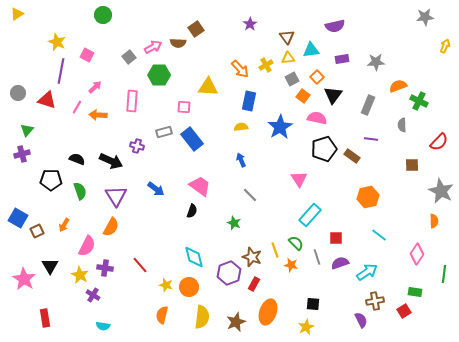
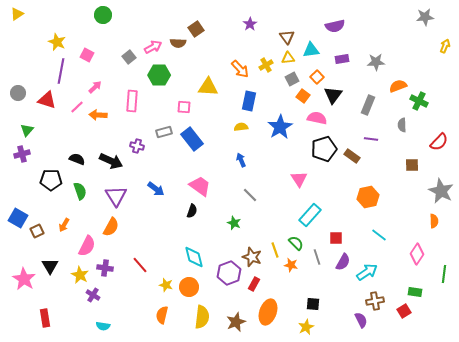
pink line at (77, 107): rotated 16 degrees clockwise
purple semicircle at (340, 263): moved 3 px right, 1 px up; rotated 138 degrees clockwise
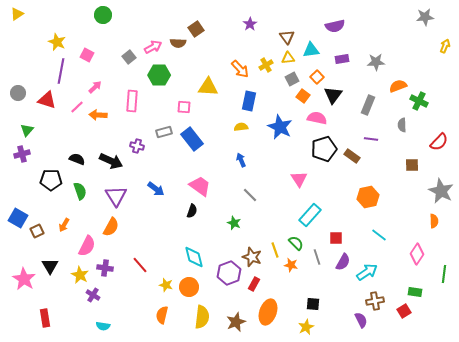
blue star at (280, 127): rotated 15 degrees counterclockwise
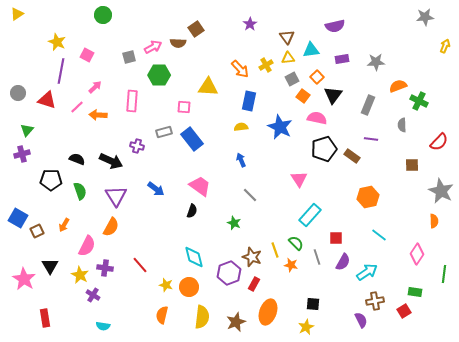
gray square at (129, 57): rotated 24 degrees clockwise
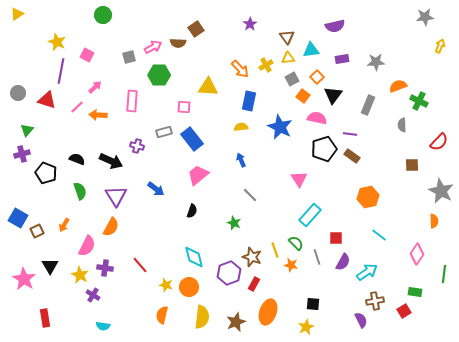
yellow arrow at (445, 46): moved 5 px left
purple line at (371, 139): moved 21 px left, 5 px up
black pentagon at (51, 180): moved 5 px left, 7 px up; rotated 20 degrees clockwise
pink trapezoid at (200, 186): moved 2 px left, 11 px up; rotated 75 degrees counterclockwise
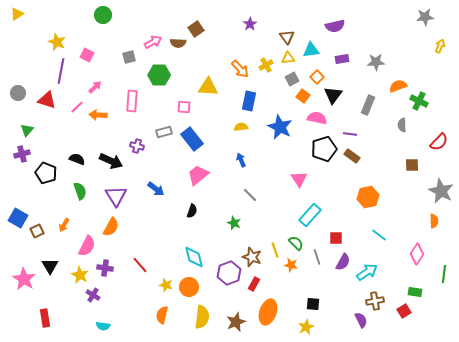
pink arrow at (153, 47): moved 5 px up
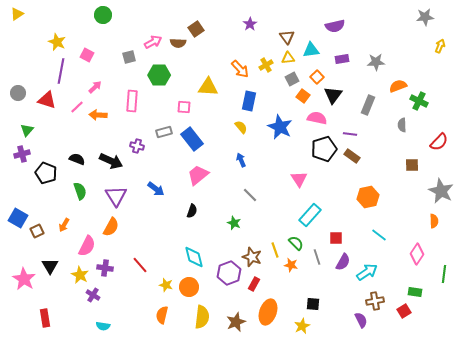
yellow semicircle at (241, 127): rotated 56 degrees clockwise
yellow star at (306, 327): moved 4 px left, 1 px up
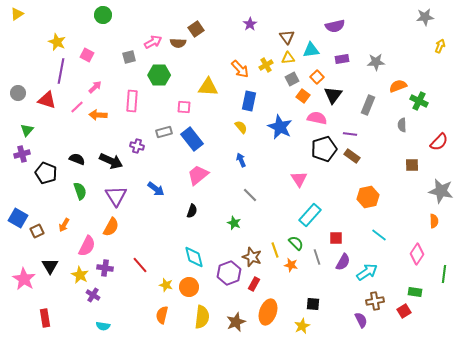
gray star at (441, 191): rotated 15 degrees counterclockwise
